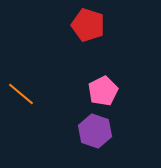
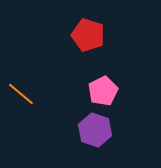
red pentagon: moved 10 px down
purple hexagon: moved 1 px up
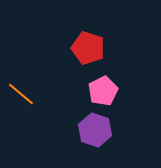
red pentagon: moved 13 px down
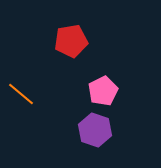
red pentagon: moved 17 px left, 7 px up; rotated 28 degrees counterclockwise
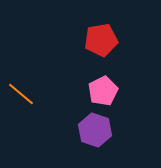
red pentagon: moved 30 px right, 1 px up
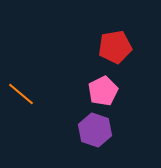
red pentagon: moved 14 px right, 7 px down
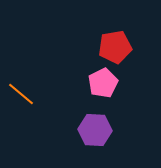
pink pentagon: moved 8 px up
purple hexagon: rotated 16 degrees counterclockwise
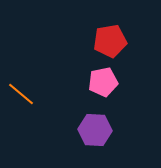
red pentagon: moved 5 px left, 6 px up
pink pentagon: moved 1 px up; rotated 16 degrees clockwise
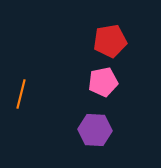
orange line: rotated 64 degrees clockwise
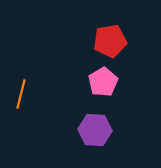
pink pentagon: rotated 20 degrees counterclockwise
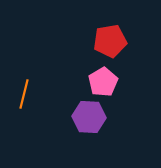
orange line: moved 3 px right
purple hexagon: moved 6 px left, 13 px up
